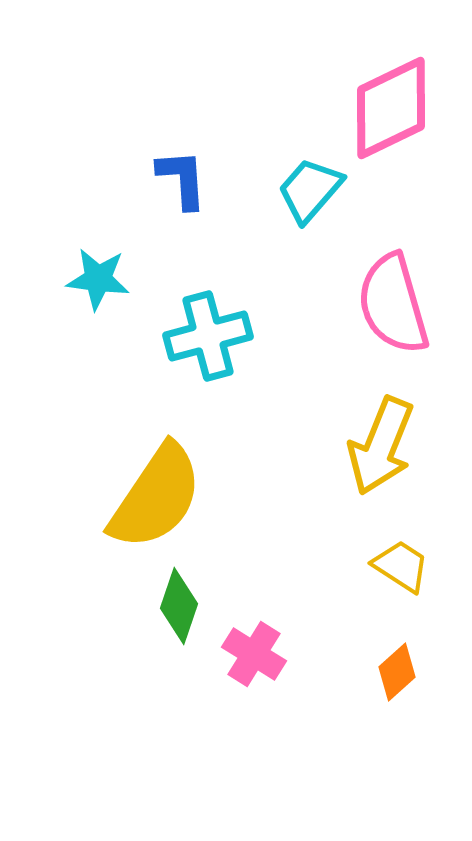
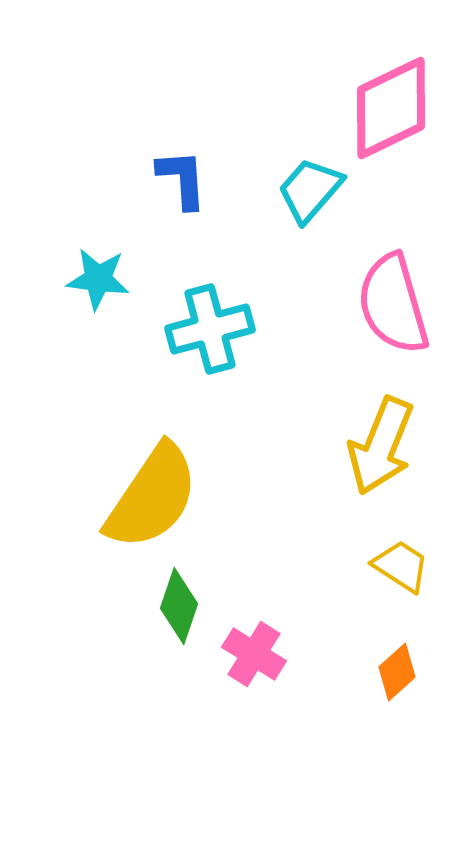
cyan cross: moved 2 px right, 7 px up
yellow semicircle: moved 4 px left
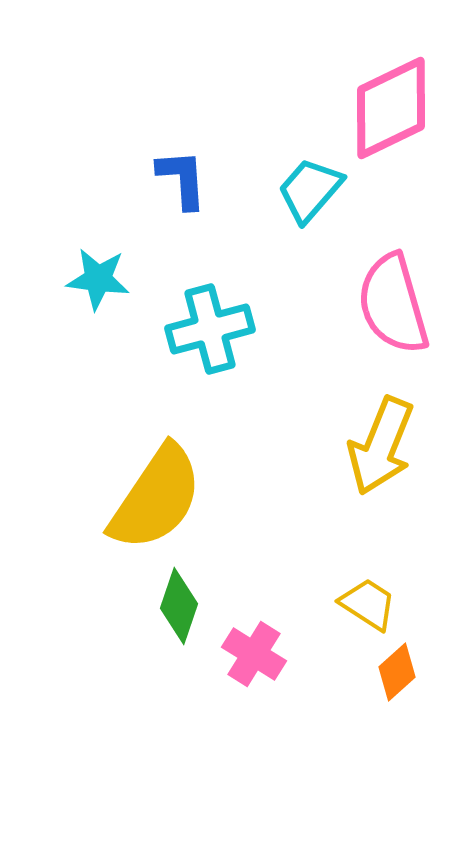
yellow semicircle: moved 4 px right, 1 px down
yellow trapezoid: moved 33 px left, 38 px down
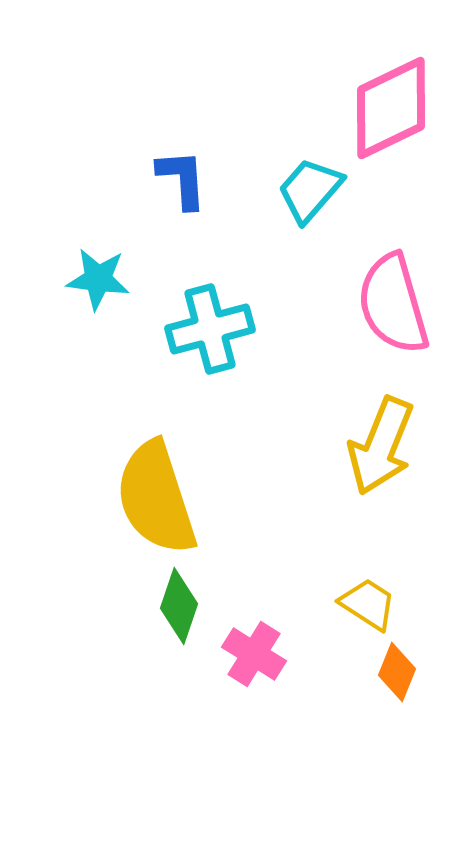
yellow semicircle: rotated 128 degrees clockwise
orange diamond: rotated 26 degrees counterclockwise
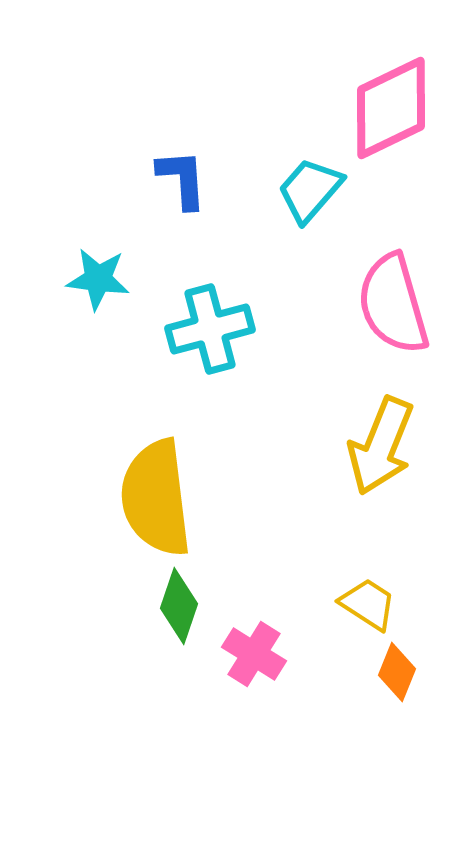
yellow semicircle: rotated 11 degrees clockwise
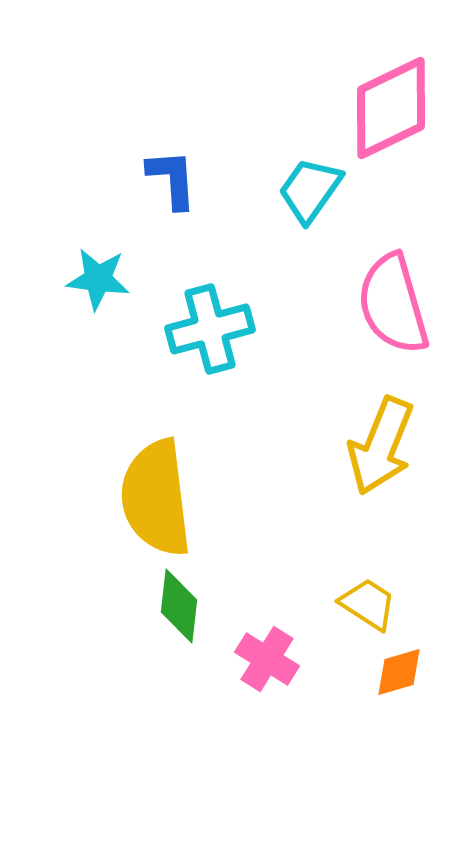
blue L-shape: moved 10 px left
cyan trapezoid: rotated 6 degrees counterclockwise
green diamond: rotated 12 degrees counterclockwise
pink cross: moved 13 px right, 5 px down
orange diamond: moved 2 px right; rotated 52 degrees clockwise
